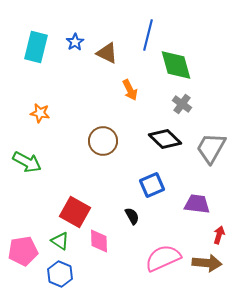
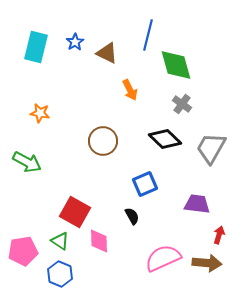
blue square: moved 7 px left, 1 px up
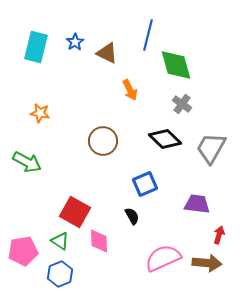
blue hexagon: rotated 15 degrees clockwise
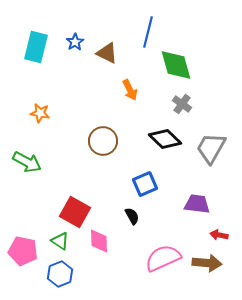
blue line: moved 3 px up
red arrow: rotated 96 degrees counterclockwise
pink pentagon: rotated 20 degrees clockwise
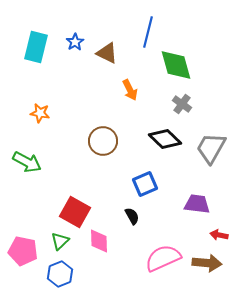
green triangle: rotated 42 degrees clockwise
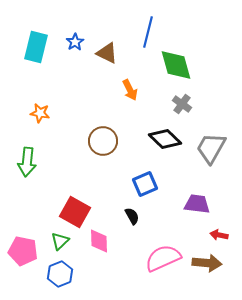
green arrow: rotated 68 degrees clockwise
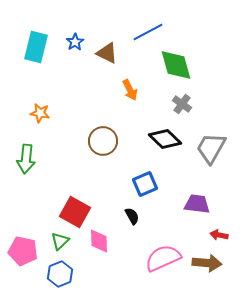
blue line: rotated 48 degrees clockwise
green arrow: moved 1 px left, 3 px up
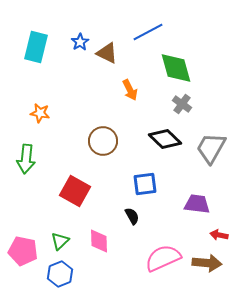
blue star: moved 5 px right
green diamond: moved 3 px down
blue square: rotated 15 degrees clockwise
red square: moved 21 px up
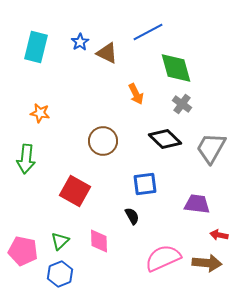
orange arrow: moved 6 px right, 4 px down
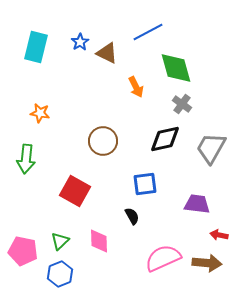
orange arrow: moved 7 px up
black diamond: rotated 56 degrees counterclockwise
